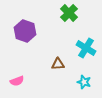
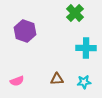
green cross: moved 6 px right
cyan cross: rotated 30 degrees counterclockwise
brown triangle: moved 1 px left, 15 px down
cyan star: rotated 24 degrees counterclockwise
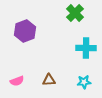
purple hexagon: rotated 20 degrees clockwise
brown triangle: moved 8 px left, 1 px down
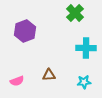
brown triangle: moved 5 px up
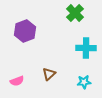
brown triangle: moved 1 px up; rotated 40 degrees counterclockwise
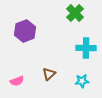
cyan star: moved 2 px left, 1 px up
